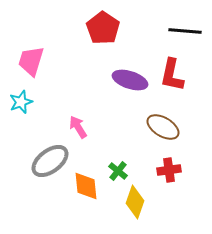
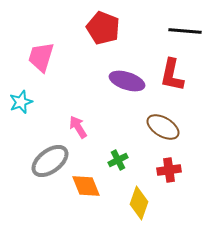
red pentagon: rotated 12 degrees counterclockwise
pink trapezoid: moved 10 px right, 4 px up
purple ellipse: moved 3 px left, 1 px down
green cross: moved 11 px up; rotated 24 degrees clockwise
orange diamond: rotated 16 degrees counterclockwise
yellow diamond: moved 4 px right, 1 px down
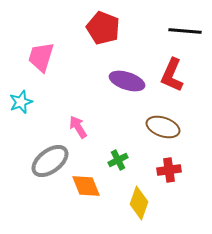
red L-shape: rotated 12 degrees clockwise
brown ellipse: rotated 12 degrees counterclockwise
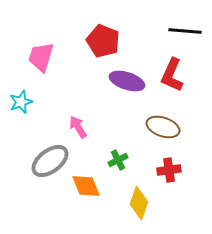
red pentagon: moved 13 px down
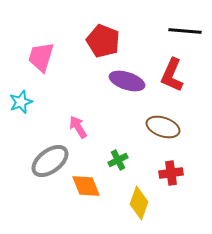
red cross: moved 2 px right, 3 px down
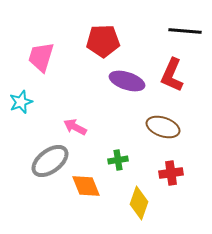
red pentagon: rotated 24 degrees counterclockwise
pink arrow: moved 3 px left; rotated 30 degrees counterclockwise
green cross: rotated 18 degrees clockwise
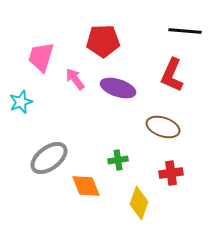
purple ellipse: moved 9 px left, 7 px down
pink arrow: moved 48 px up; rotated 25 degrees clockwise
gray ellipse: moved 1 px left, 3 px up
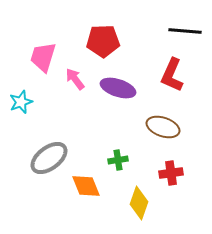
pink trapezoid: moved 2 px right
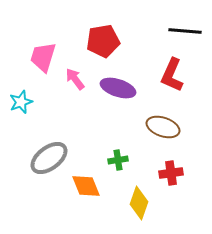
red pentagon: rotated 8 degrees counterclockwise
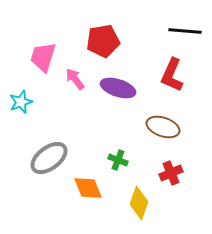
green cross: rotated 30 degrees clockwise
red cross: rotated 15 degrees counterclockwise
orange diamond: moved 2 px right, 2 px down
